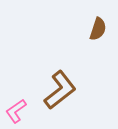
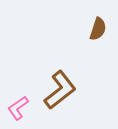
pink L-shape: moved 2 px right, 3 px up
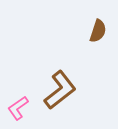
brown semicircle: moved 2 px down
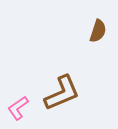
brown L-shape: moved 2 px right, 3 px down; rotated 15 degrees clockwise
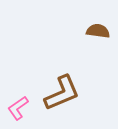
brown semicircle: rotated 100 degrees counterclockwise
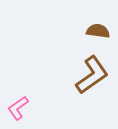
brown L-shape: moved 30 px right, 18 px up; rotated 12 degrees counterclockwise
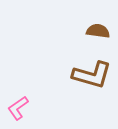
brown L-shape: rotated 51 degrees clockwise
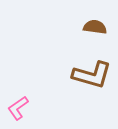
brown semicircle: moved 3 px left, 4 px up
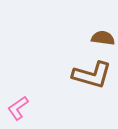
brown semicircle: moved 8 px right, 11 px down
